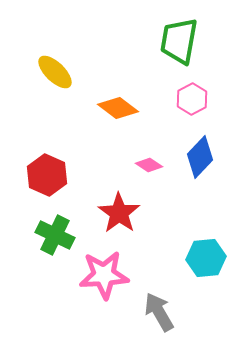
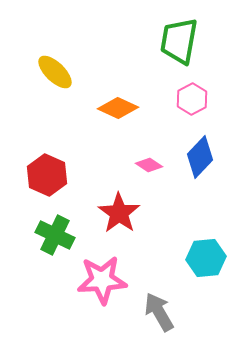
orange diamond: rotated 12 degrees counterclockwise
pink star: moved 2 px left, 5 px down
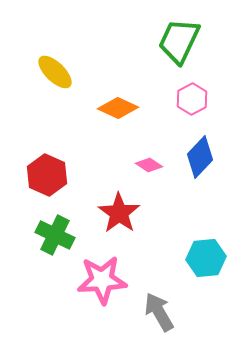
green trapezoid: rotated 15 degrees clockwise
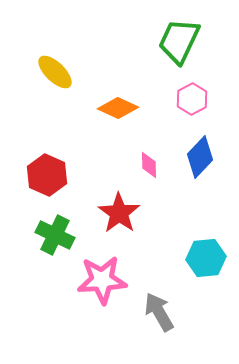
pink diamond: rotated 56 degrees clockwise
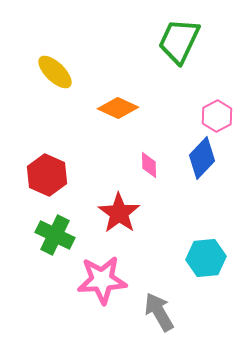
pink hexagon: moved 25 px right, 17 px down
blue diamond: moved 2 px right, 1 px down
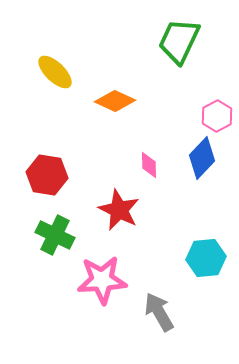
orange diamond: moved 3 px left, 7 px up
red hexagon: rotated 15 degrees counterclockwise
red star: moved 3 px up; rotated 9 degrees counterclockwise
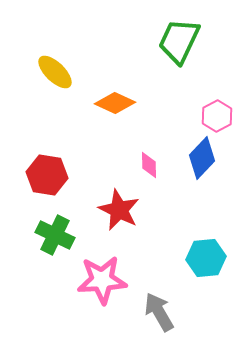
orange diamond: moved 2 px down
